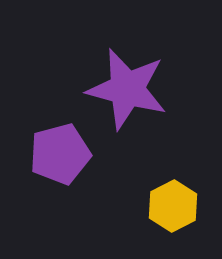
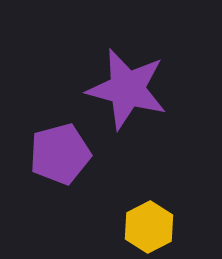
yellow hexagon: moved 24 px left, 21 px down
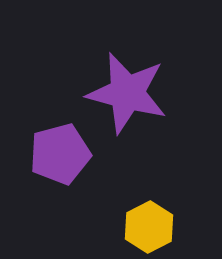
purple star: moved 4 px down
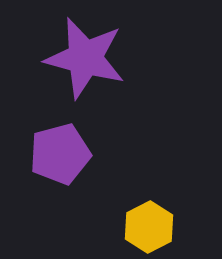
purple star: moved 42 px left, 35 px up
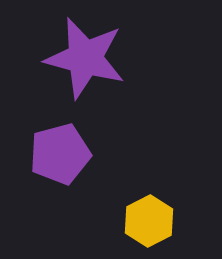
yellow hexagon: moved 6 px up
